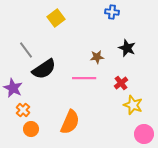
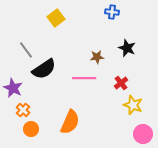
pink circle: moved 1 px left
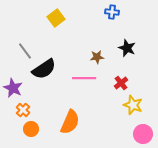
gray line: moved 1 px left, 1 px down
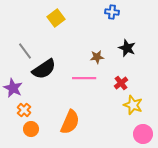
orange cross: moved 1 px right
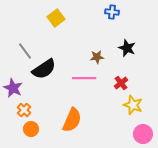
orange semicircle: moved 2 px right, 2 px up
